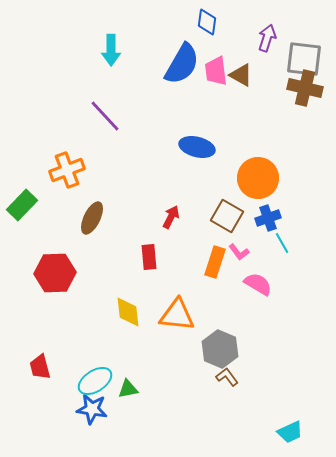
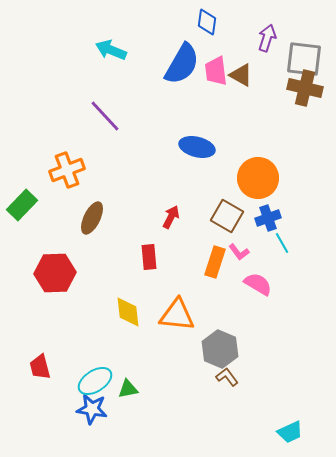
cyan arrow: rotated 112 degrees clockwise
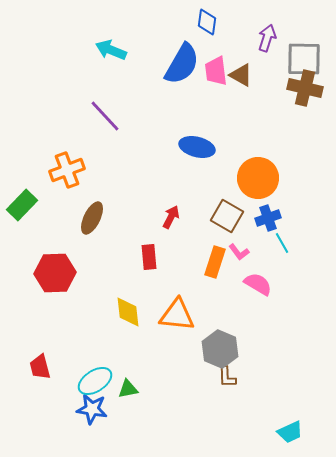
gray square: rotated 6 degrees counterclockwise
brown L-shape: rotated 145 degrees counterclockwise
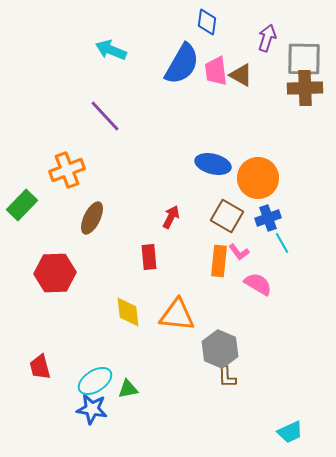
brown cross: rotated 16 degrees counterclockwise
blue ellipse: moved 16 px right, 17 px down
orange rectangle: moved 4 px right, 1 px up; rotated 12 degrees counterclockwise
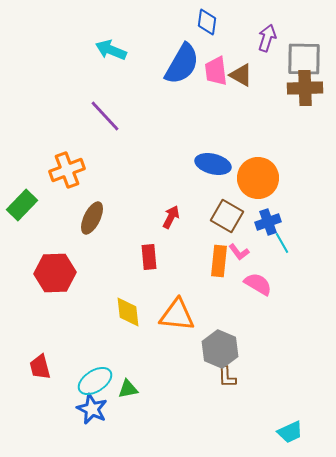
blue cross: moved 4 px down
blue star: rotated 16 degrees clockwise
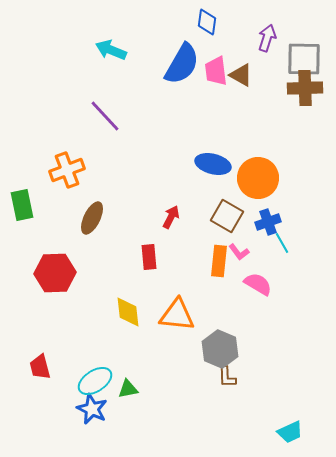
green rectangle: rotated 56 degrees counterclockwise
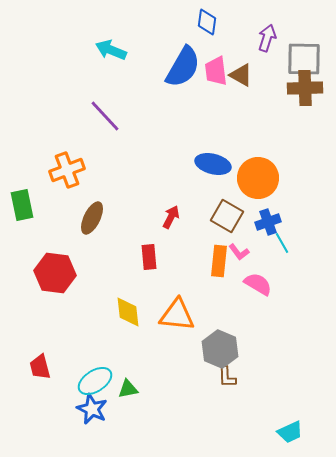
blue semicircle: moved 1 px right, 3 px down
red hexagon: rotated 9 degrees clockwise
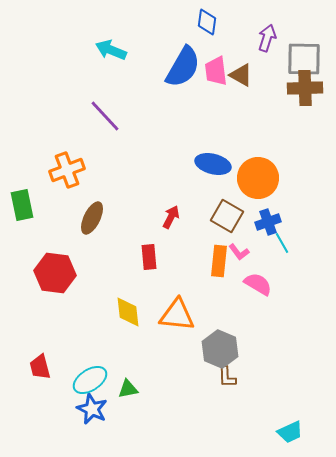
cyan ellipse: moved 5 px left, 1 px up
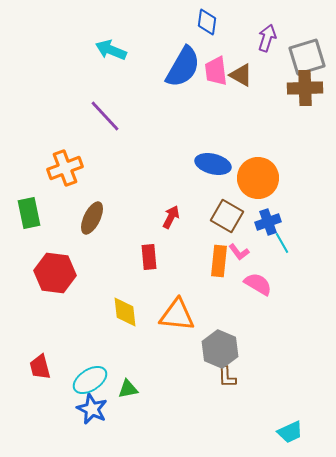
gray square: moved 3 px right, 2 px up; rotated 18 degrees counterclockwise
orange cross: moved 2 px left, 2 px up
green rectangle: moved 7 px right, 8 px down
yellow diamond: moved 3 px left
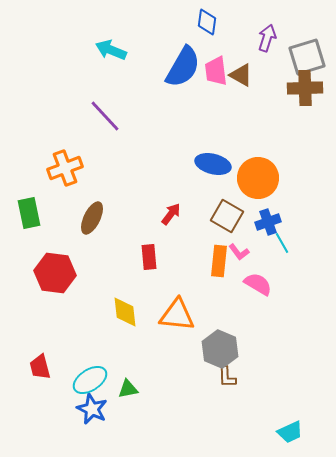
red arrow: moved 3 px up; rotated 10 degrees clockwise
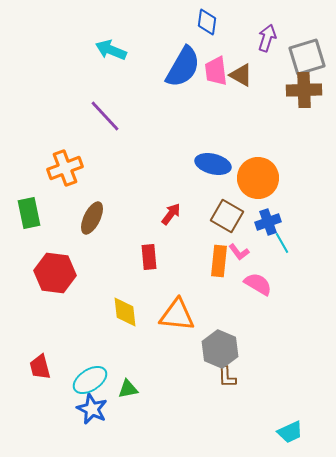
brown cross: moved 1 px left, 2 px down
